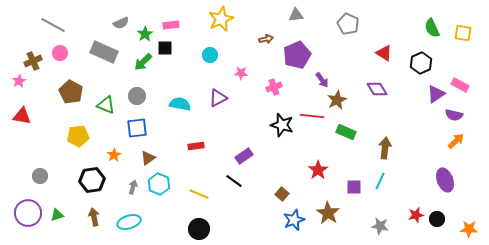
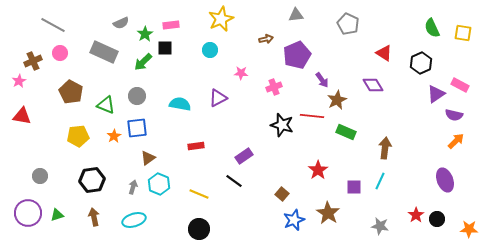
cyan circle at (210, 55): moved 5 px up
purple diamond at (377, 89): moved 4 px left, 4 px up
orange star at (114, 155): moved 19 px up
red star at (416, 215): rotated 21 degrees counterclockwise
cyan ellipse at (129, 222): moved 5 px right, 2 px up
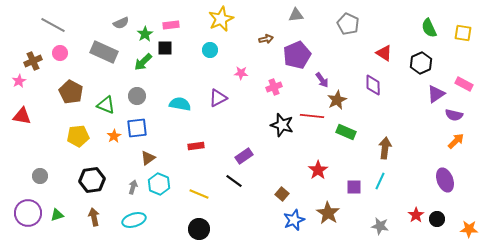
green semicircle at (432, 28): moved 3 px left
purple diamond at (373, 85): rotated 30 degrees clockwise
pink rectangle at (460, 85): moved 4 px right, 1 px up
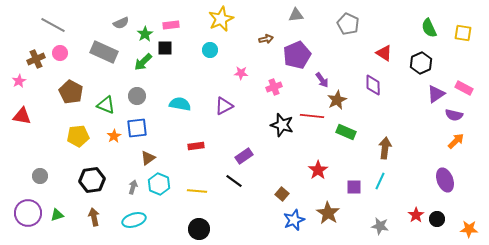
brown cross at (33, 61): moved 3 px right, 2 px up
pink rectangle at (464, 84): moved 4 px down
purple triangle at (218, 98): moved 6 px right, 8 px down
yellow line at (199, 194): moved 2 px left, 3 px up; rotated 18 degrees counterclockwise
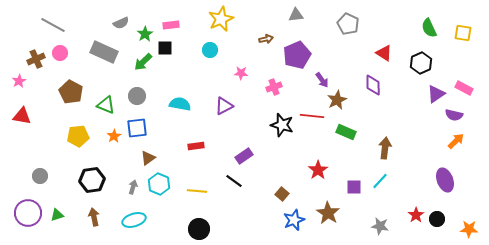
cyan line at (380, 181): rotated 18 degrees clockwise
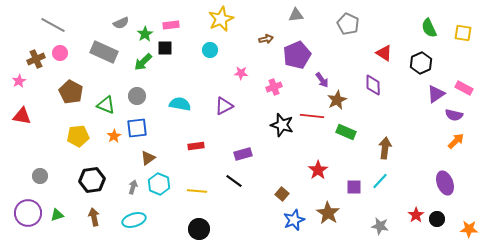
purple rectangle at (244, 156): moved 1 px left, 2 px up; rotated 18 degrees clockwise
purple ellipse at (445, 180): moved 3 px down
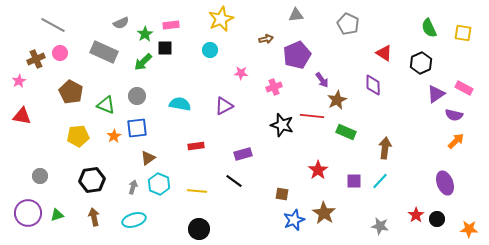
purple square at (354, 187): moved 6 px up
brown square at (282, 194): rotated 32 degrees counterclockwise
brown star at (328, 213): moved 4 px left
